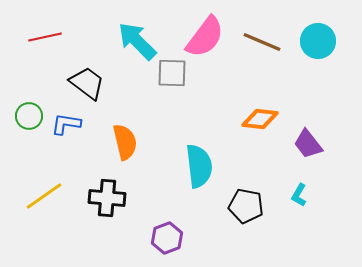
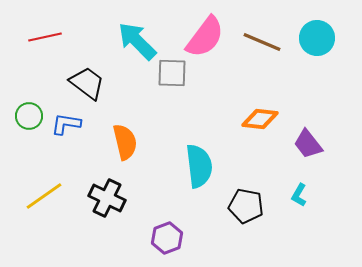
cyan circle: moved 1 px left, 3 px up
black cross: rotated 21 degrees clockwise
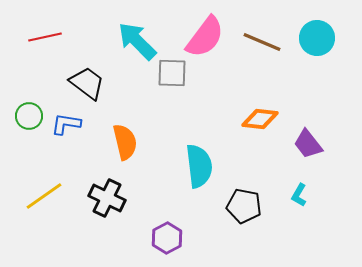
black pentagon: moved 2 px left
purple hexagon: rotated 8 degrees counterclockwise
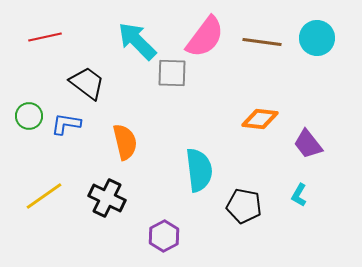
brown line: rotated 15 degrees counterclockwise
cyan semicircle: moved 4 px down
purple hexagon: moved 3 px left, 2 px up
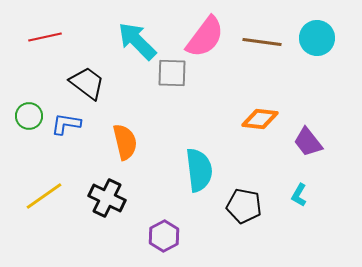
purple trapezoid: moved 2 px up
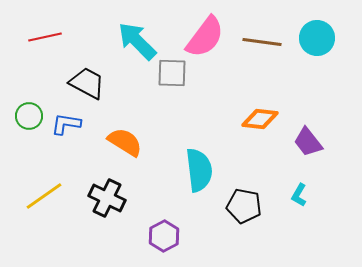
black trapezoid: rotated 9 degrees counterclockwise
orange semicircle: rotated 45 degrees counterclockwise
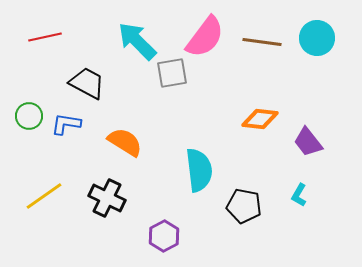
gray square: rotated 12 degrees counterclockwise
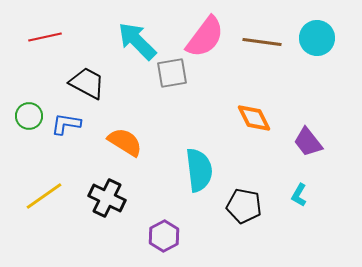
orange diamond: moved 6 px left, 1 px up; rotated 57 degrees clockwise
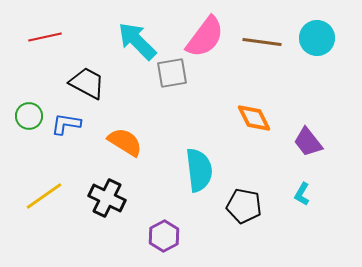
cyan L-shape: moved 3 px right, 1 px up
